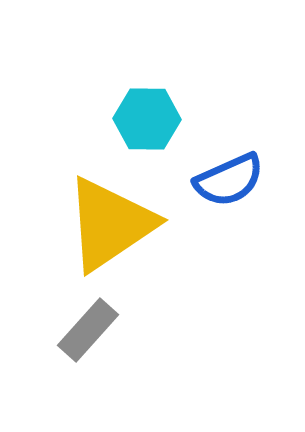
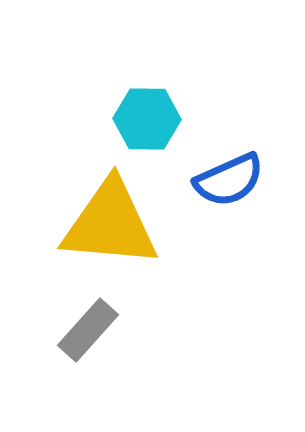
yellow triangle: rotated 39 degrees clockwise
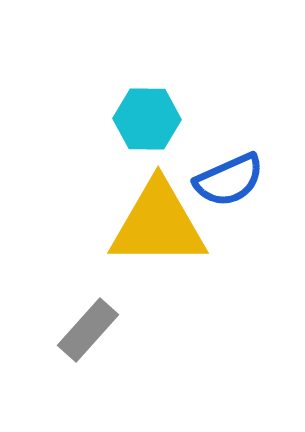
yellow triangle: moved 48 px right; rotated 5 degrees counterclockwise
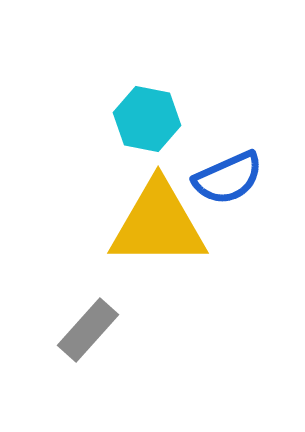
cyan hexagon: rotated 10 degrees clockwise
blue semicircle: moved 1 px left, 2 px up
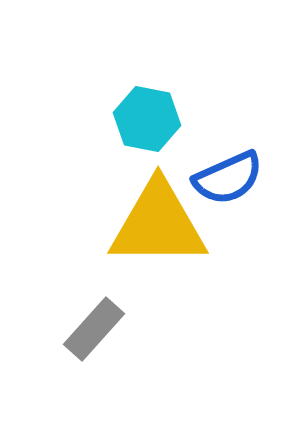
gray rectangle: moved 6 px right, 1 px up
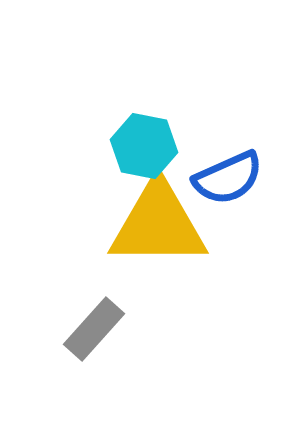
cyan hexagon: moved 3 px left, 27 px down
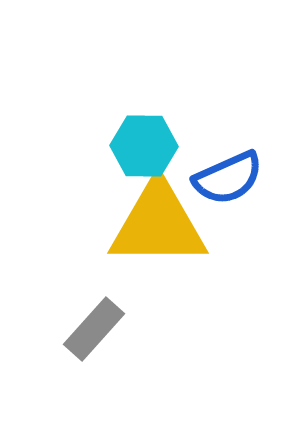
cyan hexagon: rotated 10 degrees counterclockwise
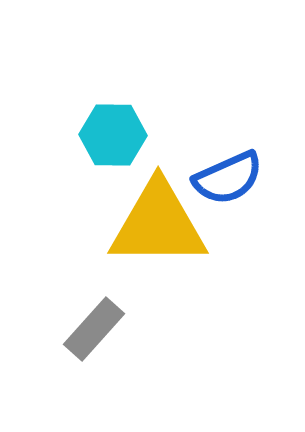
cyan hexagon: moved 31 px left, 11 px up
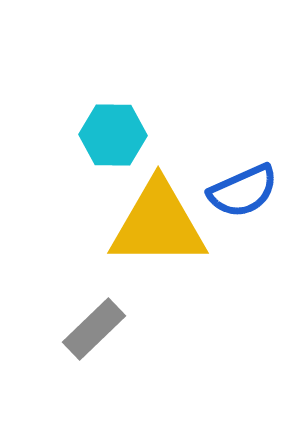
blue semicircle: moved 15 px right, 13 px down
gray rectangle: rotated 4 degrees clockwise
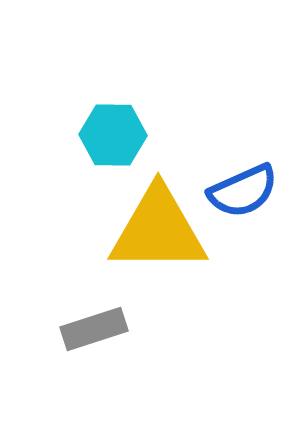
yellow triangle: moved 6 px down
gray rectangle: rotated 26 degrees clockwise
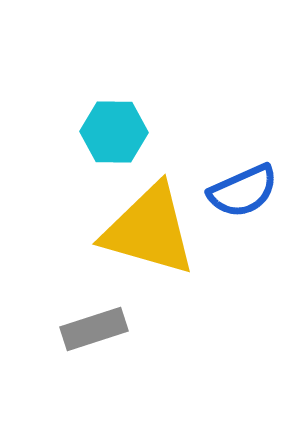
cyan hexagon: moved 1 px right, 3 px up
yellow triangle: moved 9 px left; rotated 16 degrees clockwise
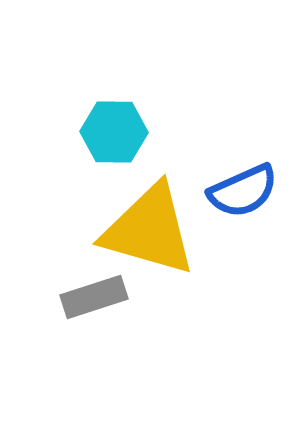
gray rectangle: moved 32 px up
